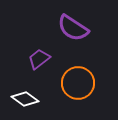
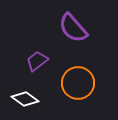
purple semicircle: rotated 16 degrees clockwise
purple trapezoid: moved 2 px left, 2 px down
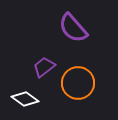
purple trapezoid: moved 7 px right, 6 px down
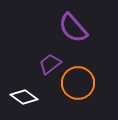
purple trapezoid: moved 6 px right, 3 px up
white diamond: moved 1 px left, 2 px up
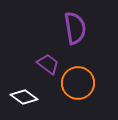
purple semicircle: moved 2 px right; rotated 148 degrees counterclockwise
purple trapezoid: moved 2 px left; rotated 75 degrees clockwise
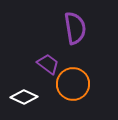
orange circle: moved 5 px left, 1 px down
white diamond: rotated 12 degrees counterclockwise
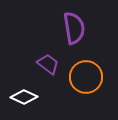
purple semicircle: moved 1 px left
orange circle: moved 13 px right, 7 px up
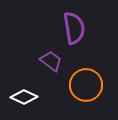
purple trapezoid: moved 3 px right, 3 px up
orange circle: moved 8 px down
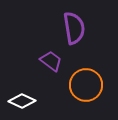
white diamond: moved 2 px left, 4 px down
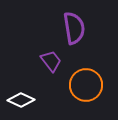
purple trapezoid: rotated 15 degrees clockwise
white diamond: moved 1 px left, 1 px up
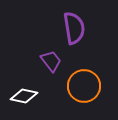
orange circle: moved 2 px left, 1 px down
white diamond: moved 3 px right, 4 px up; rotated 12 degrees counterclockwise
